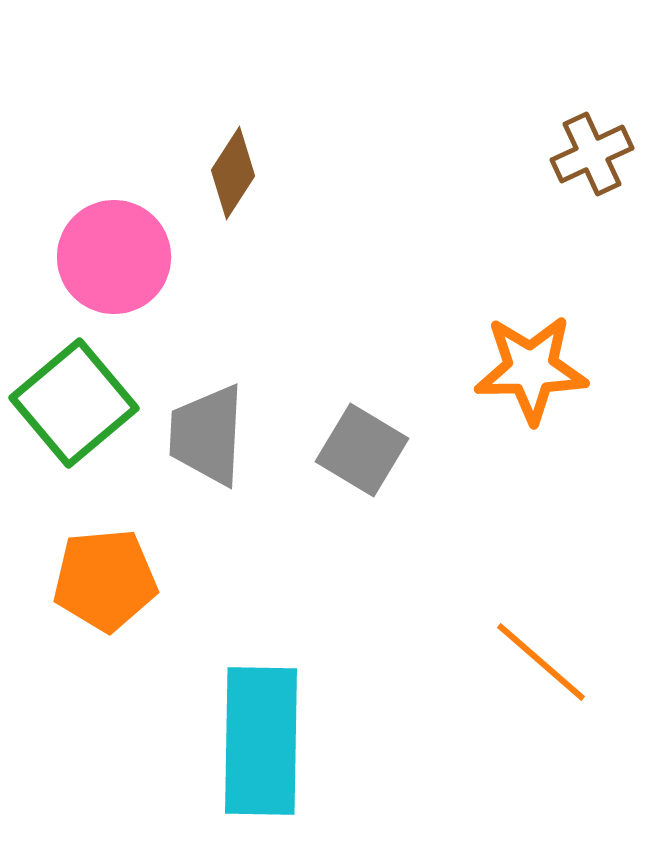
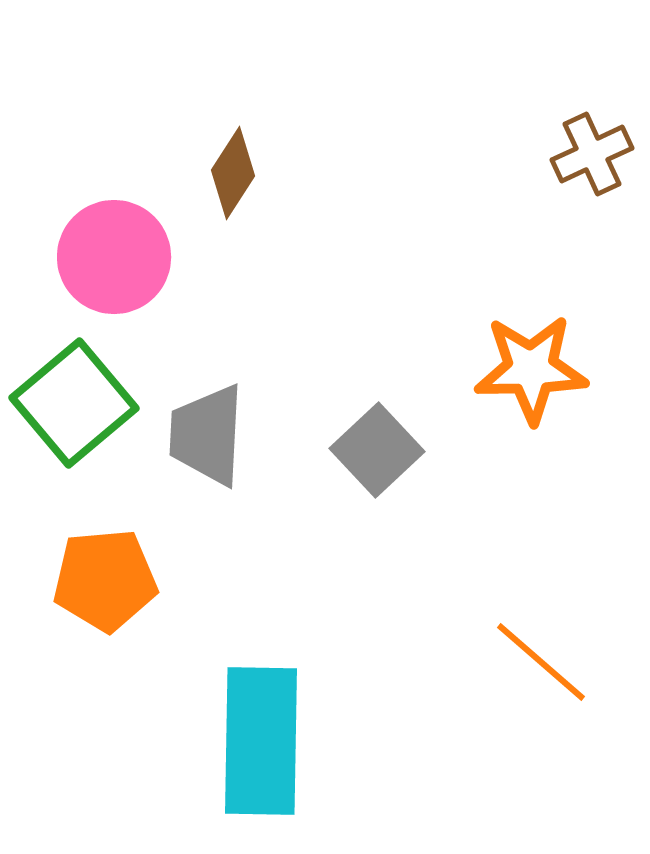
gray square: moved 15 px right; rotated 16 degrees clockwise
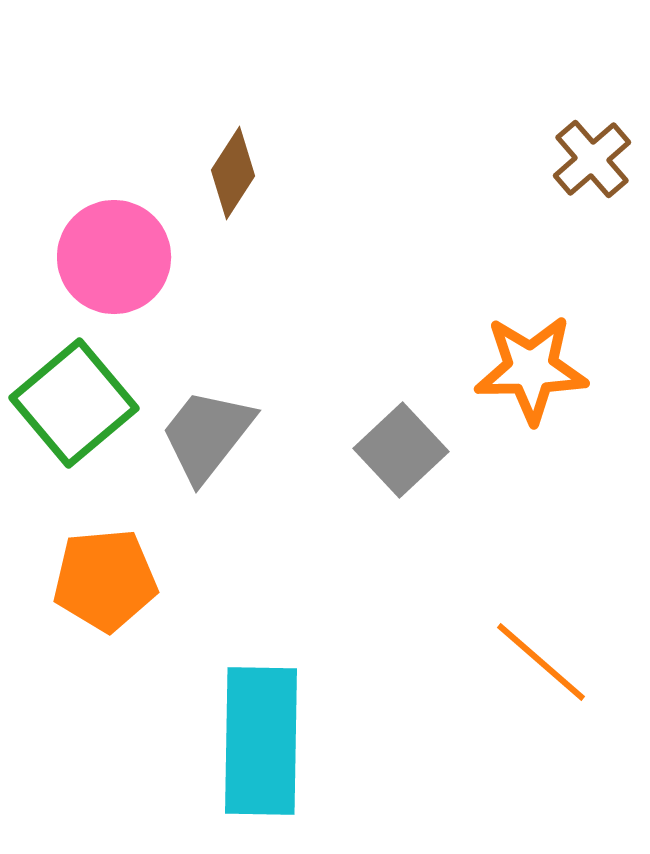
brown cross: moved 5 px down; rotated 16 degrees counterclockwise
gray trapezoid: rotated 35 degrees clockwise
gray square: moved 24 px right
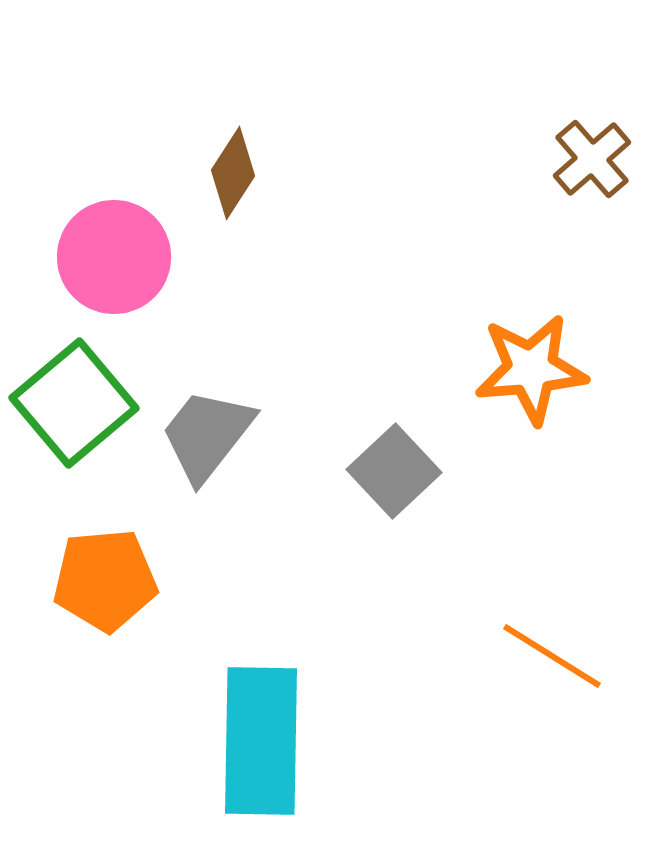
orange star: rotated 4 degrees counterclockwise
gray square: moved 7 px left, 21 px down
orange line: moved 11 px right, 6 px up; rotated 9 degrees counterclockwise
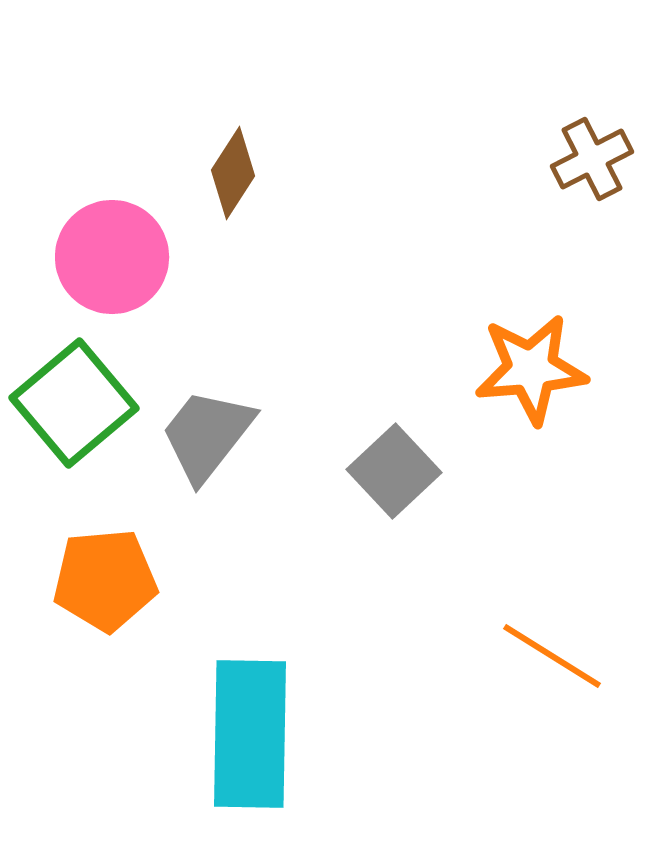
brown cross: rotated 14 degrees clockwise
pink circle: moved 2 px left
cyan rectangle: moved 11 px left, 7 px up
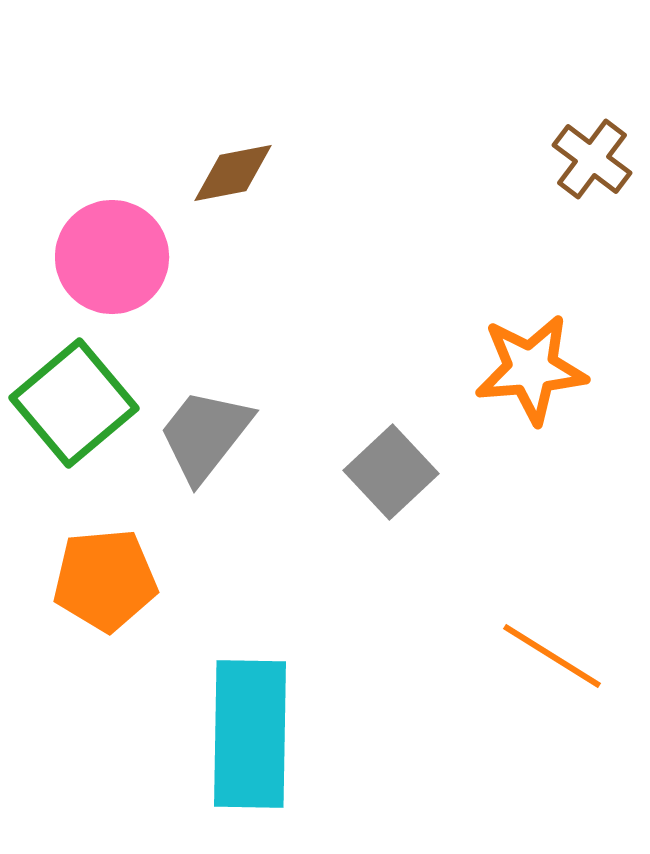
brown cross: rotated 26 degrees counterclockwise
brown diamond: rotated 46 degrees clockwise
gray trapezoid: moved 2 px left
gray square: moved 3 px left, 1 px down
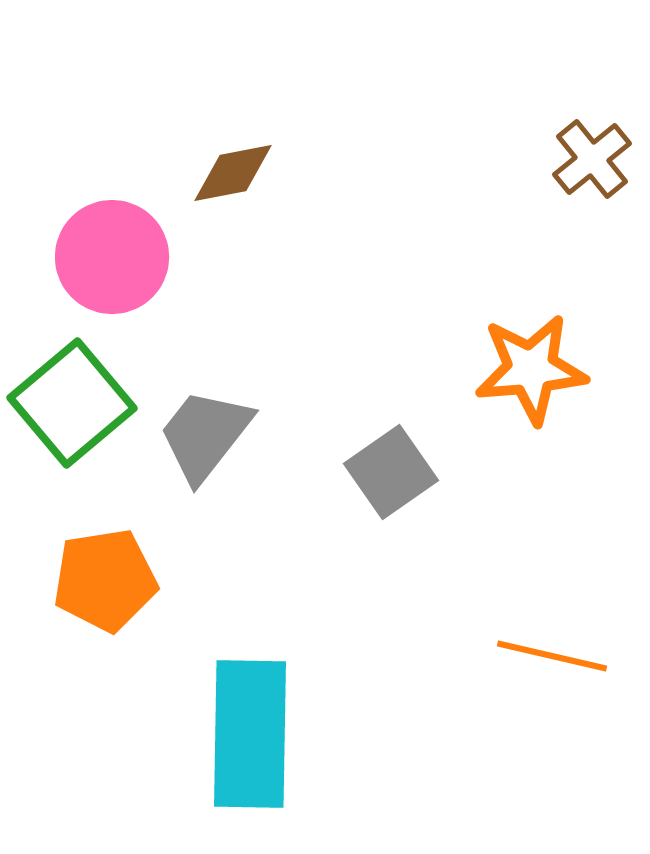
brown cross: rotated 14 degrees clockwise
green square: moved 2 px left
gray square: rotated 8 degrees clockwise
orange pentagon: rotated 4 degrees counterclockwise
orange line: rotated 19 degrees counterclockwise
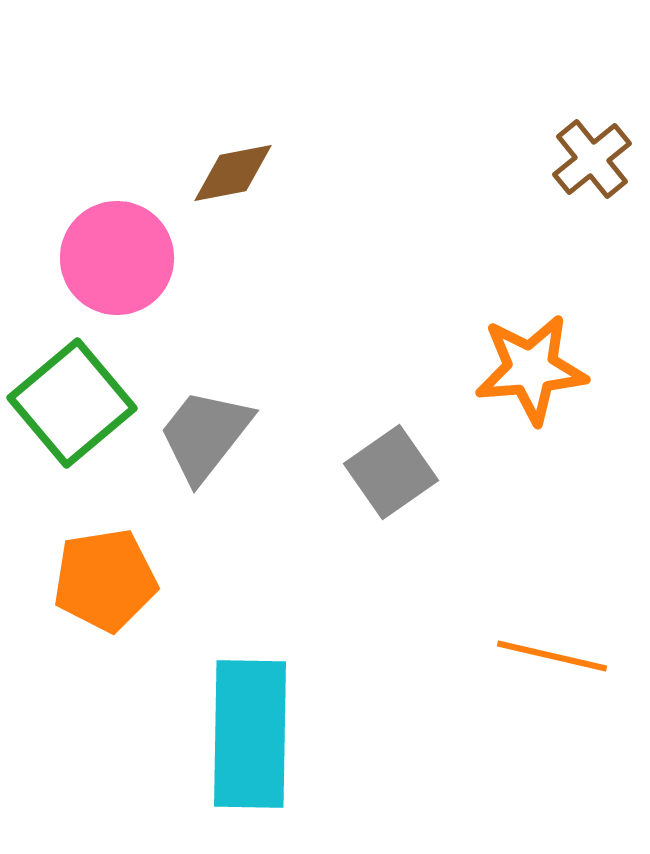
pink circle: moved 5 px right, 1 px down
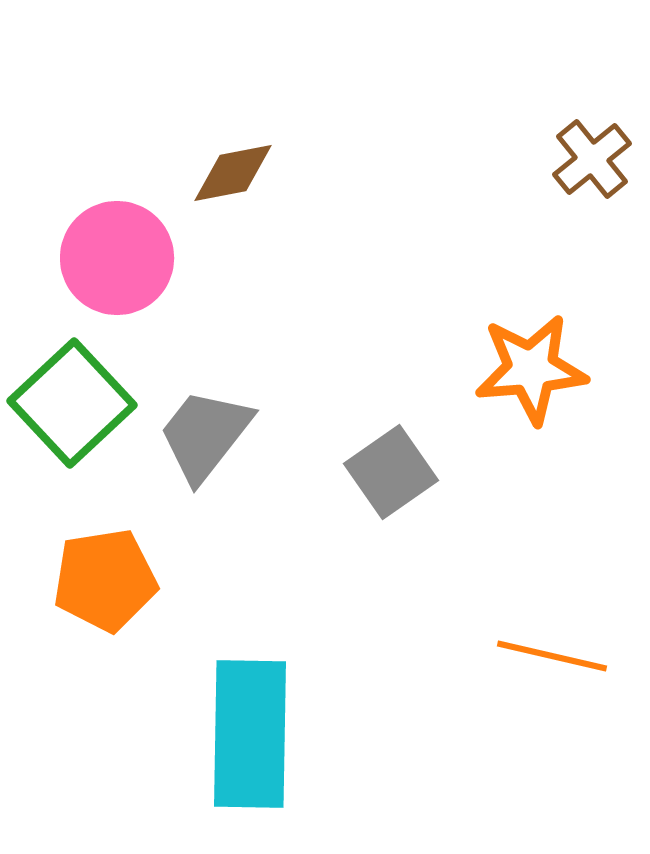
green square: rotated 3 degrees counterclockwise
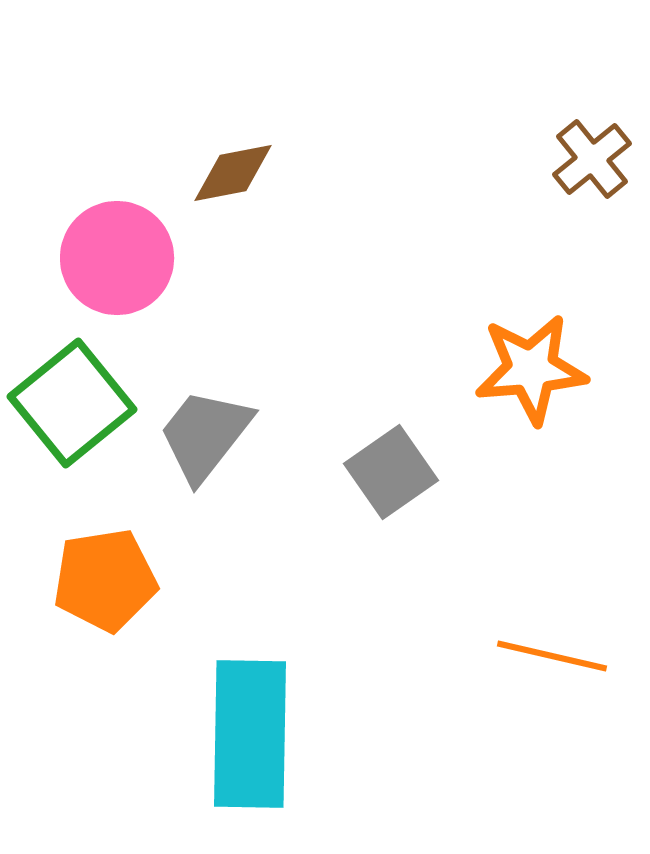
green square: rotated 4 degrees clockwise
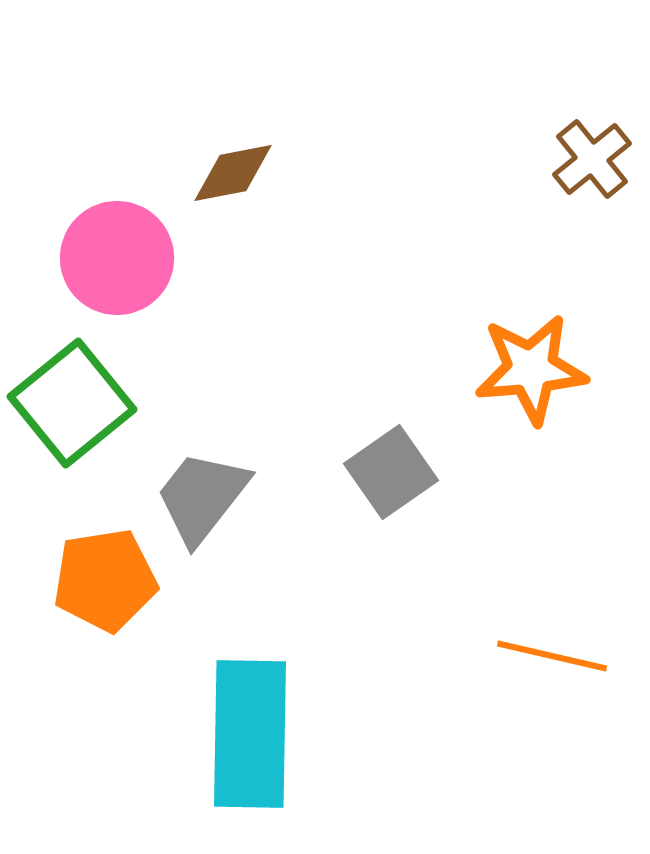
gray trapezoid: moved 3 px left, 62 px down
